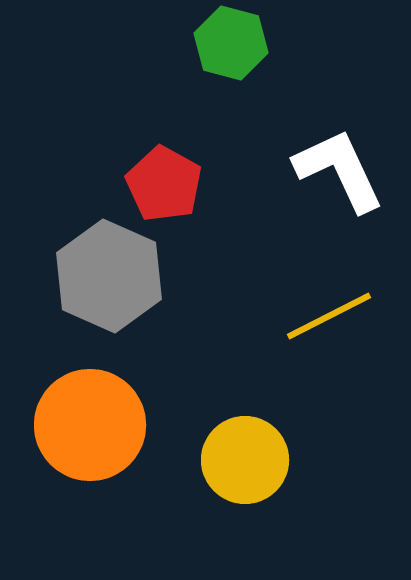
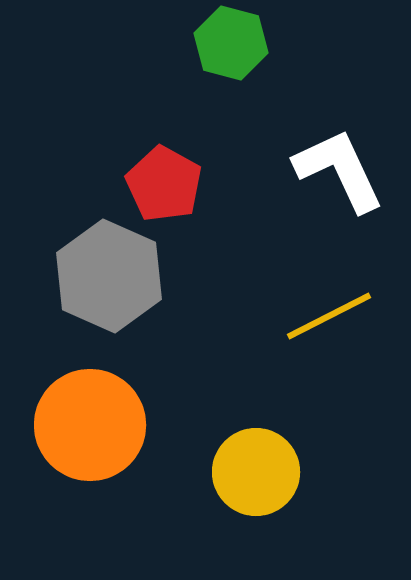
yellow circle: moved 11 px right, 12 px down
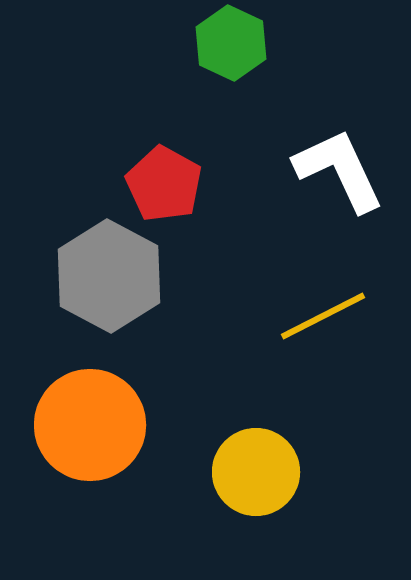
green hexagon: rotated 10 degrees clockwise
gray hexagon: rotated 4 degrees clockwise
yellow line: moved 6 px left
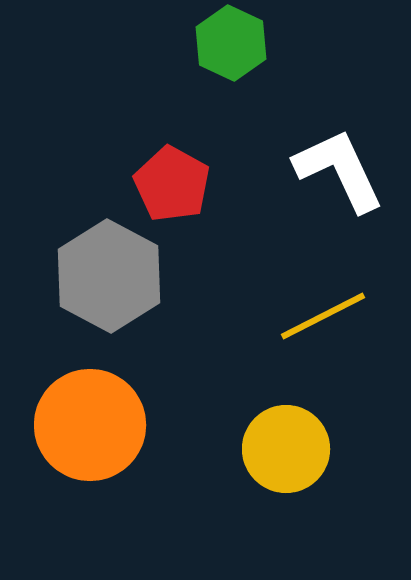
red pentagon: moved 8 px right
yellow circle: moved 30 px right, 23 px up
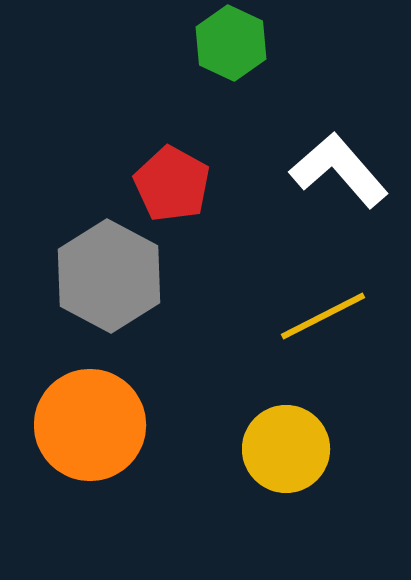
white L-shape: rotated 16 degrees counterclockwise
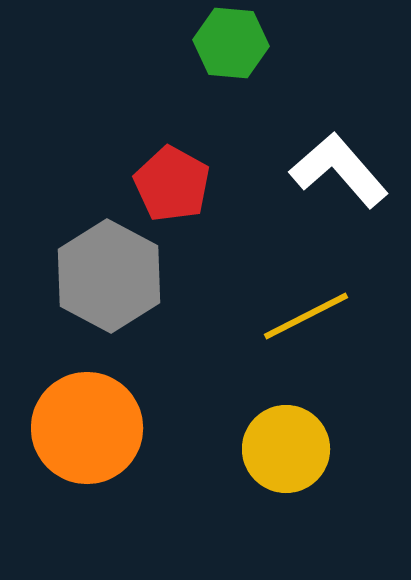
green hexagon: rotated 20 degrees counterclockwise
yellow line: moved 17 px left
orange circle: moved 3 px left, 3 px down
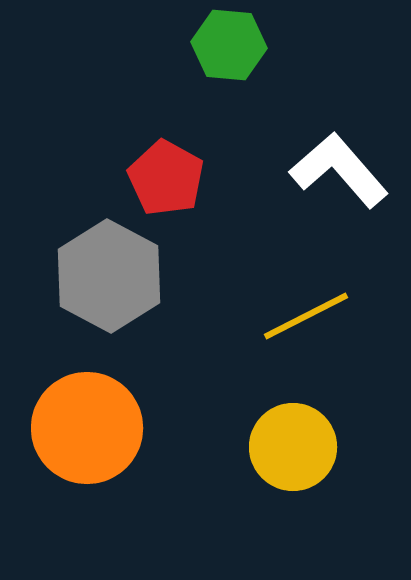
green hexagon: moved 2 px left, 2 px down
red pentagon: moved 6 px left, 6 px up
yellow circle: moved 7 px right, 2 px up
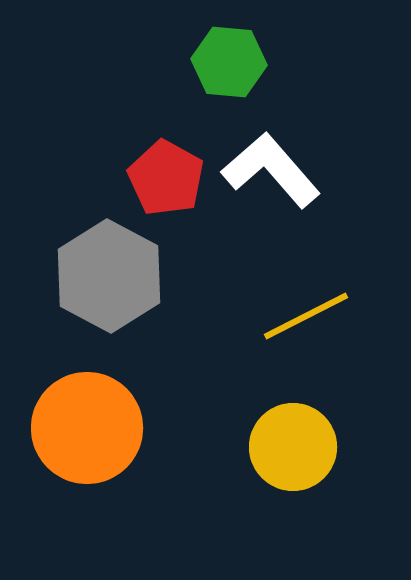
green hexagon: moved 17 px down
white L-shape: moved 68 px left
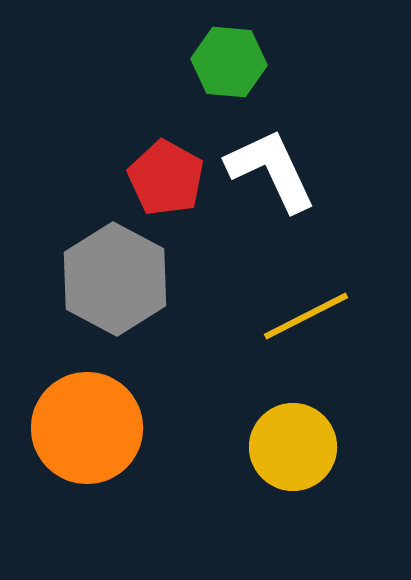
white L-shape: rotated 16 degrees clockwise
gray hexagon: moved 6 px right, 3 px down
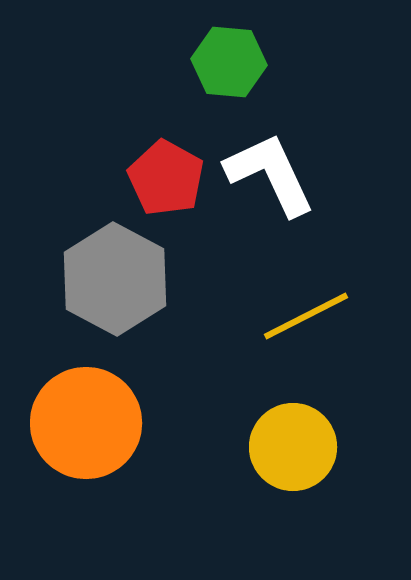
white L-shape: moved 1 px left, 4 px down
orange circle: moved 1 px left, 5 px up
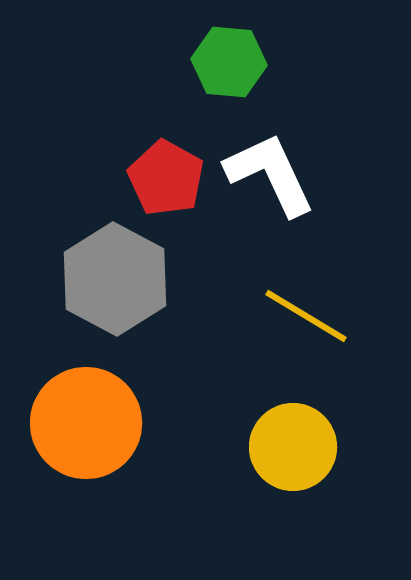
yellow line: rotated 58 degrees clockwise
